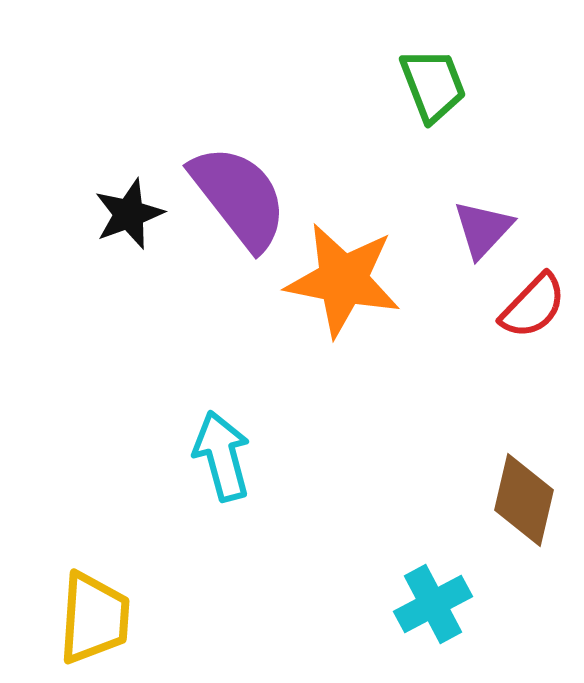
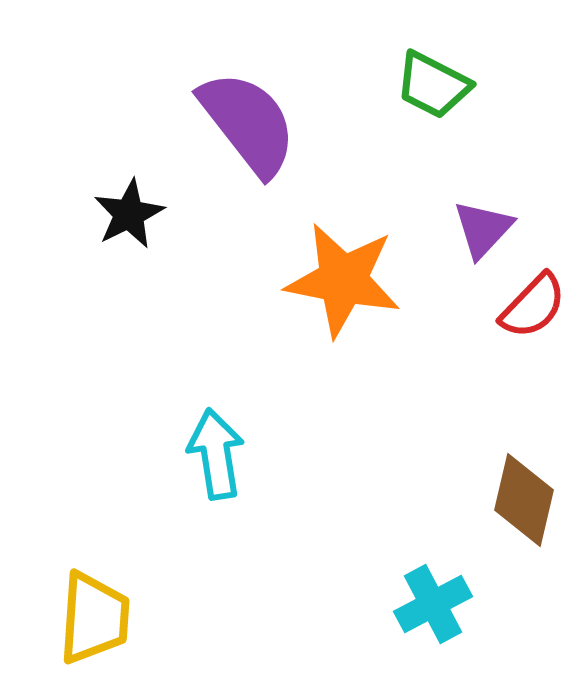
green trapezoid: rotated 138 degrees clockwise
purple semicircle: moved 9 px right, 74 px up
black star: rotated 6 degrees counterclockwise
cyan arrow: moved 6 px left, 2 px up; rotated 6 degrees clockwise
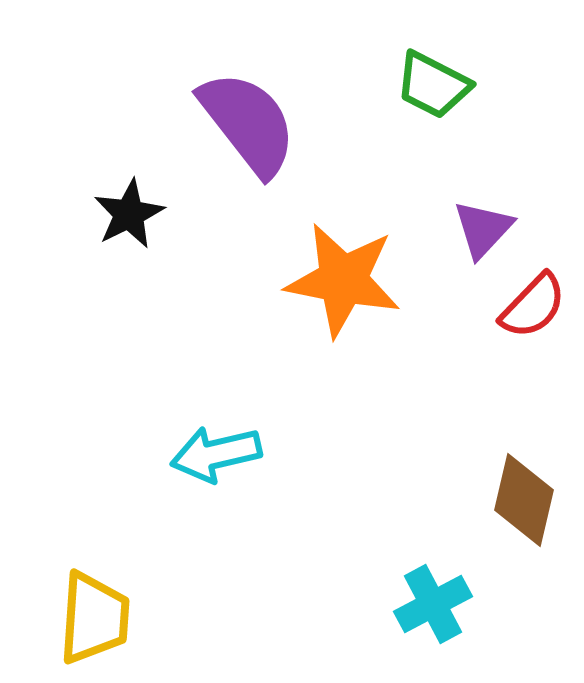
cyan arrow: rotated 94 degrees counterclockwise
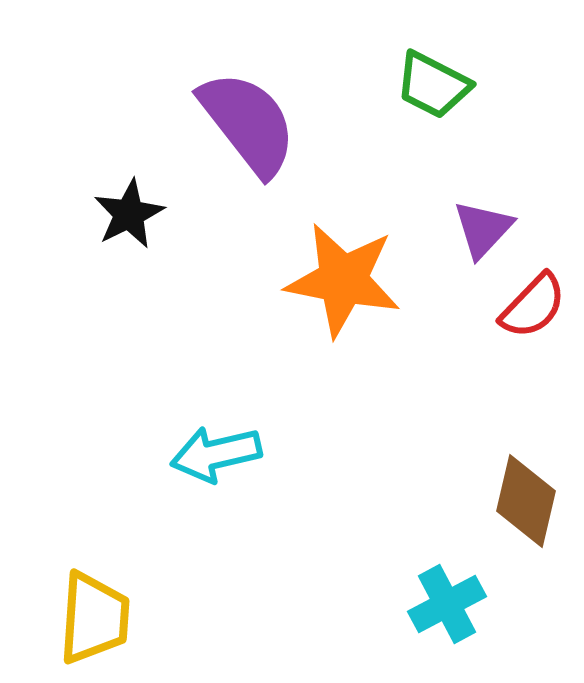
brown diamond: moved 2 px right, 1 px down
cyan cross: moved 14 px right
